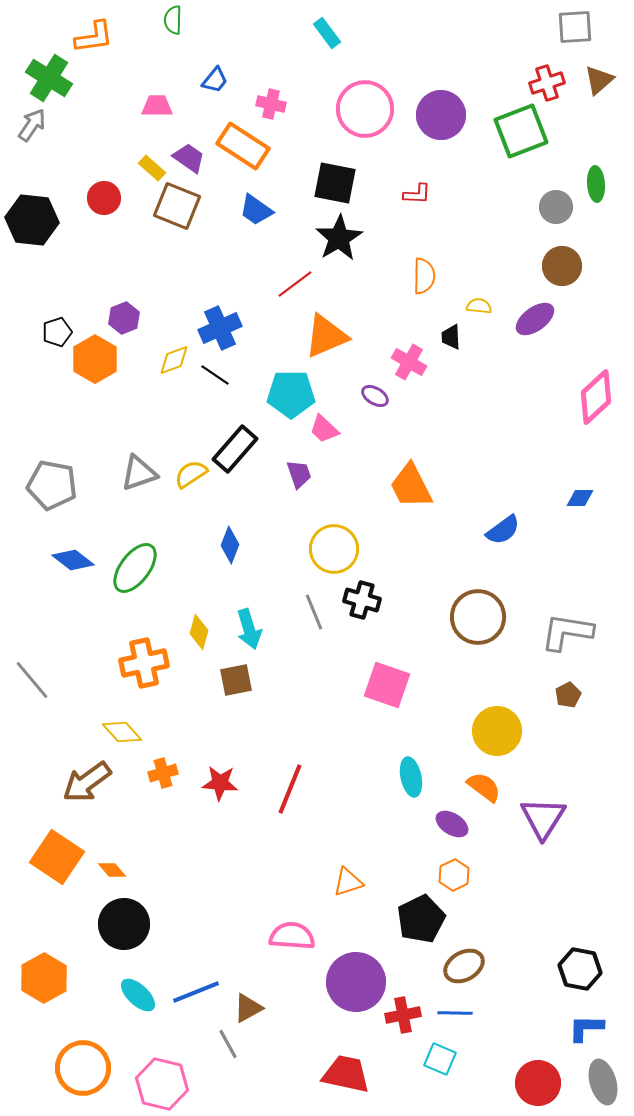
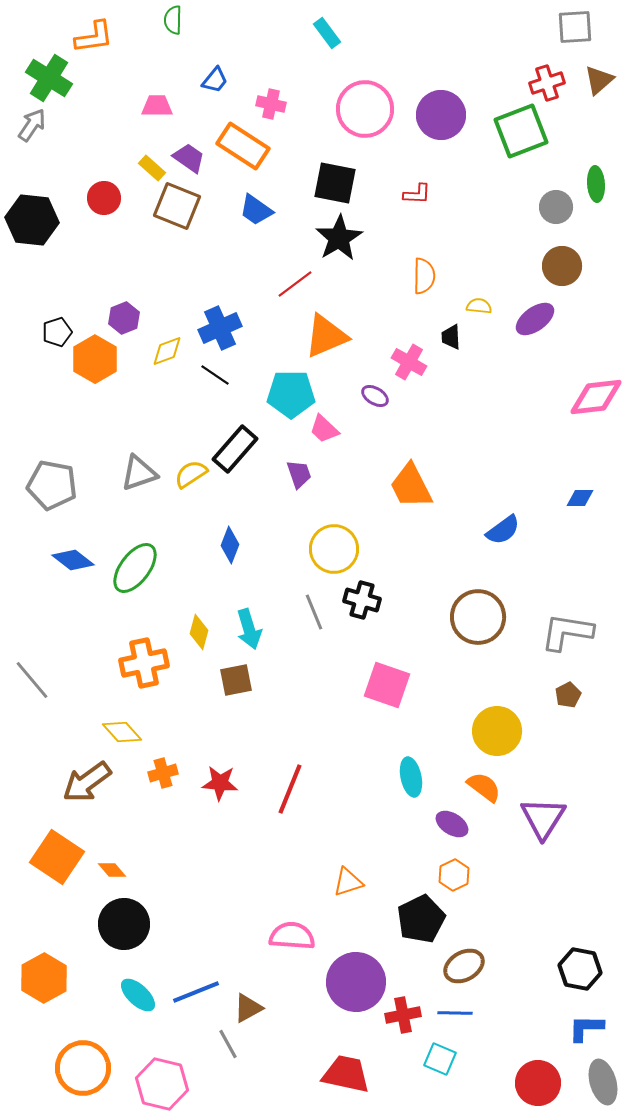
yellow diamond at (174, 360): moved 7 px left, 9 px up
pink diamond at (596, 397): rotated 36 degrees clockwise
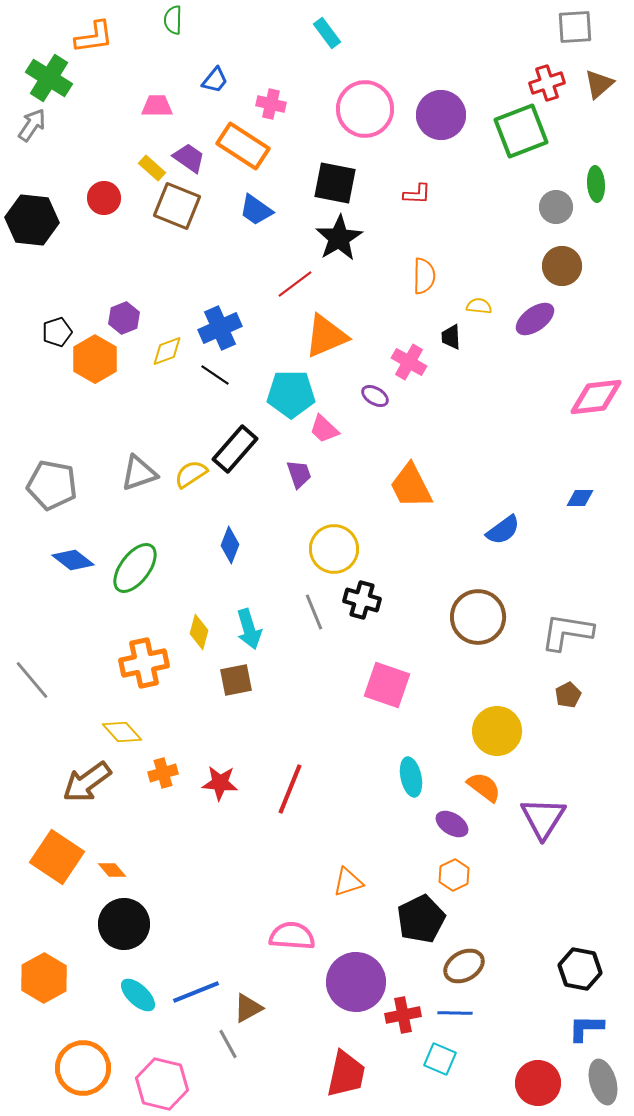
brown triangle at (599, 80): moved 4 px down
red trapezoid at (346, 1074): rotated 90 degrees clockwise
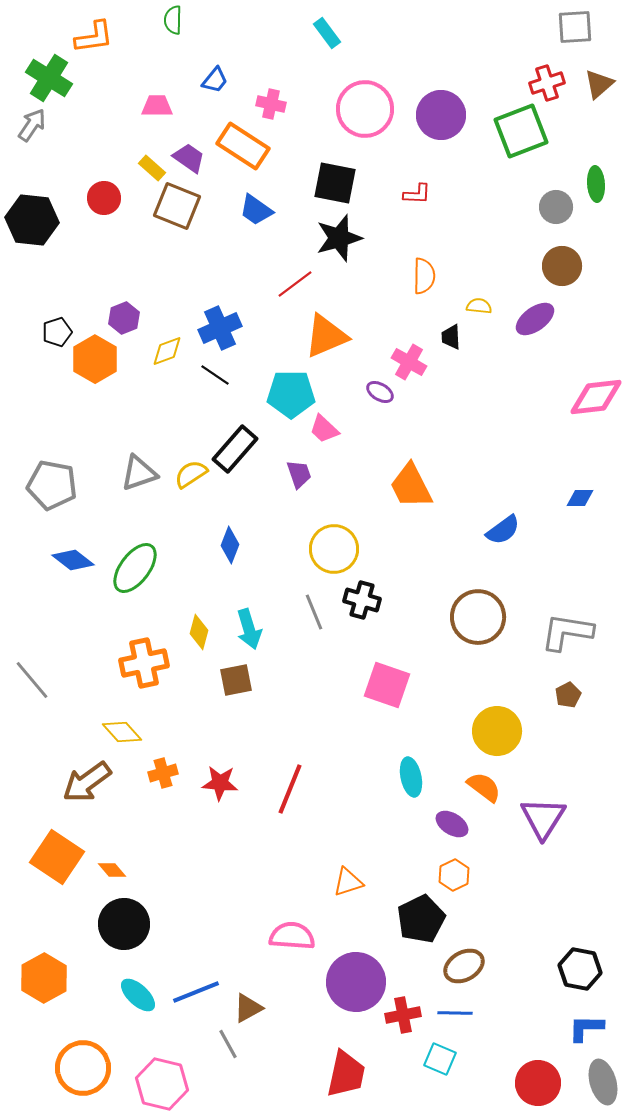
black star at (339, 238): rotated 15 degrees clockwise
purple ellipse at (375, 396): moved 5 px right, 4 px up
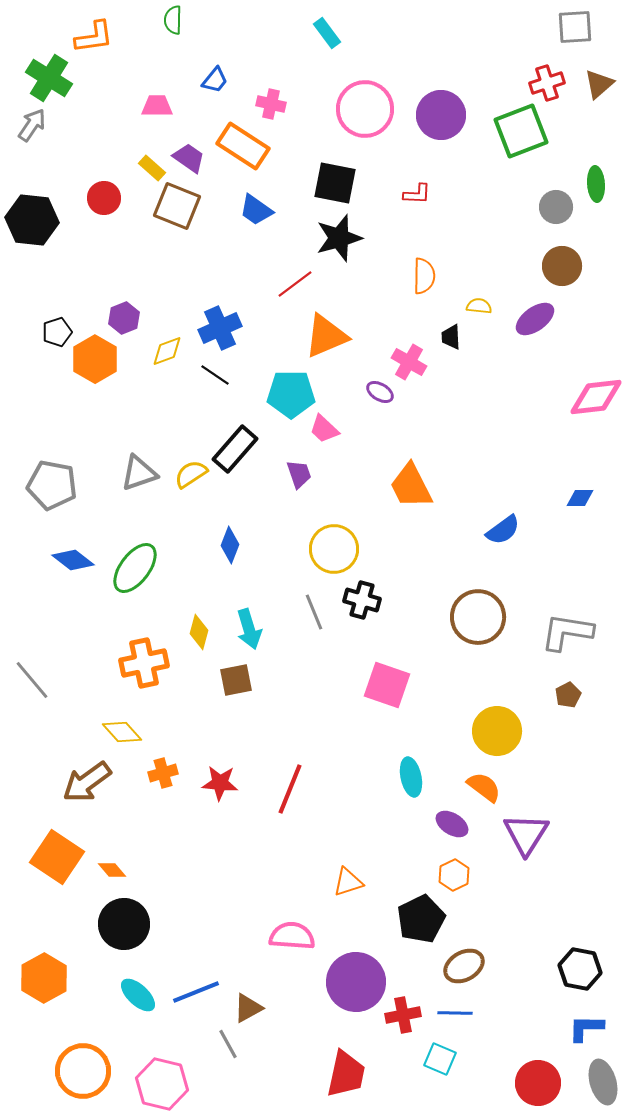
purple triangle at (543, 818): moved 17 px left, 16 px down
orange circle at (83, 1068): moved 3 px down
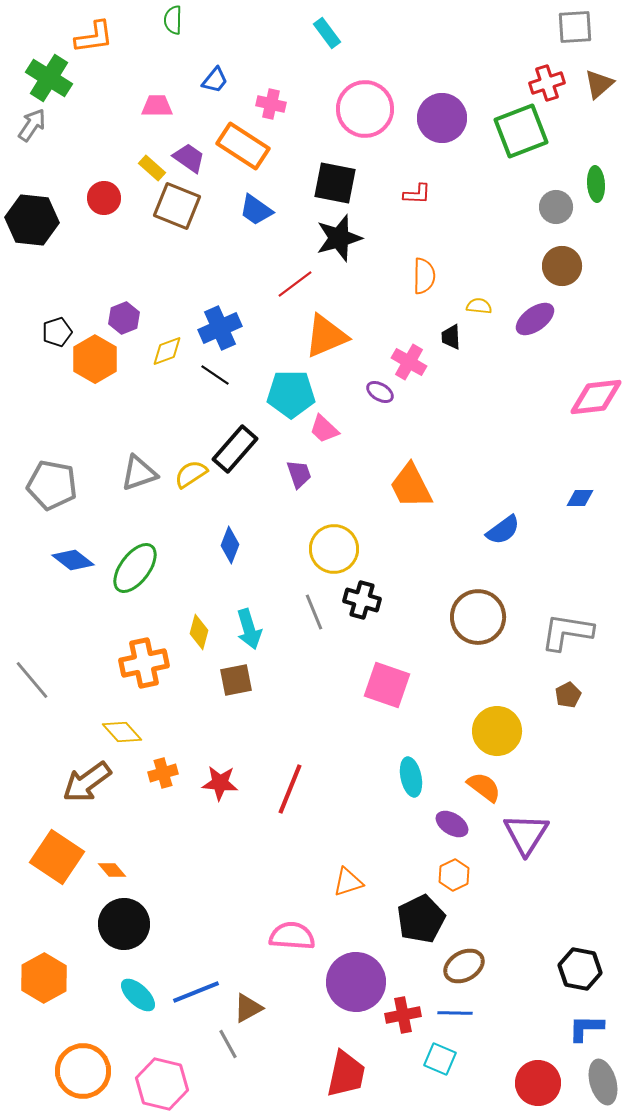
purple circle at (441, 115): moved 1 px right, 3 px down
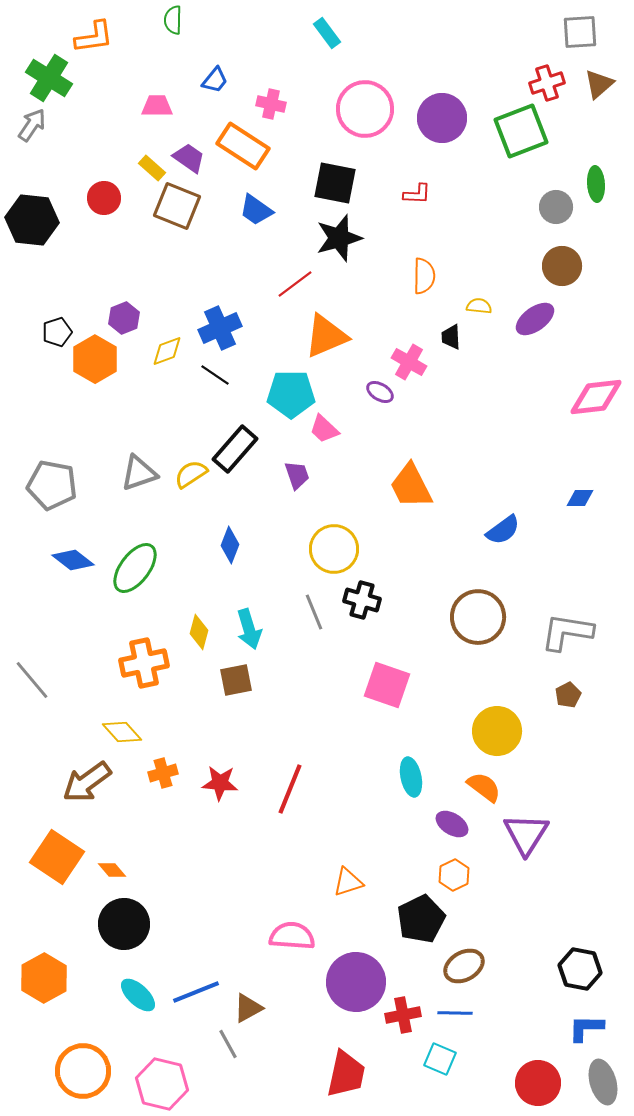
gray square at (575, 27): moved 5 px right, 5 px down
purple trapezoid at (299, 474): moved 2 px left, 1 px down
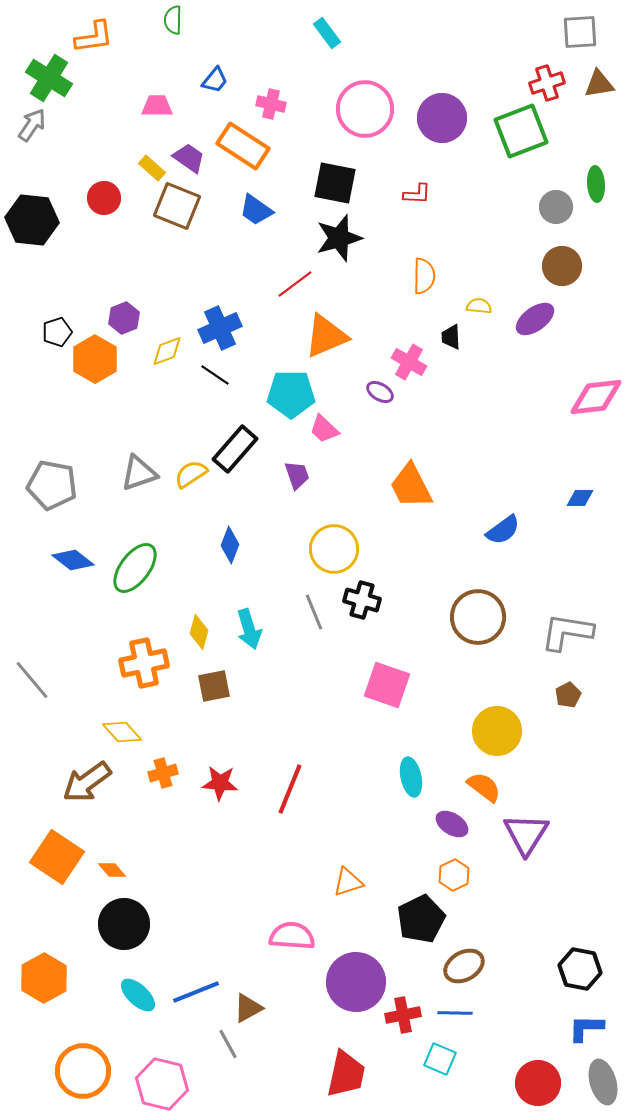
brown triangle at (599, 84): rotated 32 degrees clockwise
brown square at (236, 680): moved 22 px left, 6 px down
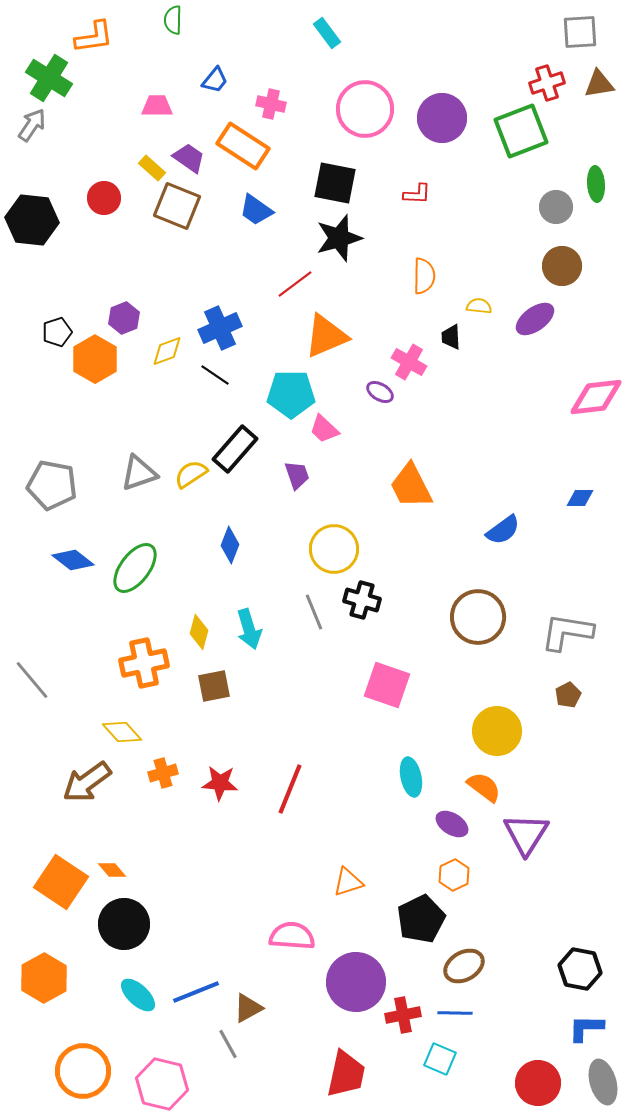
orange square at (57, 857): moved 4 px right, 25 px down
